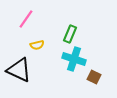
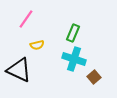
green rectangle: moved 3 px right, 1 px up
brown square: rotated 24 degrees clockwise
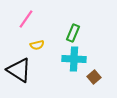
cyan cross: rotated 15 degrees counterclockwise
black triangle: rotated 8 degrees clockwise
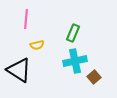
pink line: rotated 30 degrees counterclockwise
cyan cross: moved 1 px right, 2 px down; rotated 15 degrees counterclockwise
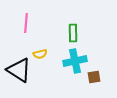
pink line: moved 4 px down
green rectangle: rotated 24 degrees counterclockwise
yellow semicircle: moved 3 px right, 9 px down
brown square: rotated 32 degrees clockwise
